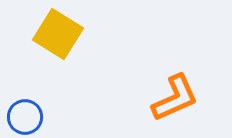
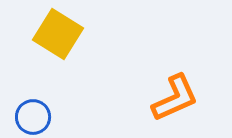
blue circle: moved 8 px right
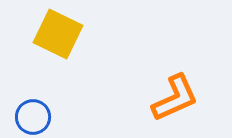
yellow square: rotated 6 degrees counterclockwise
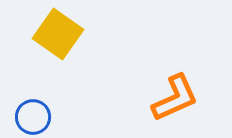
yellow square: rotated 9 degrees clockwise
